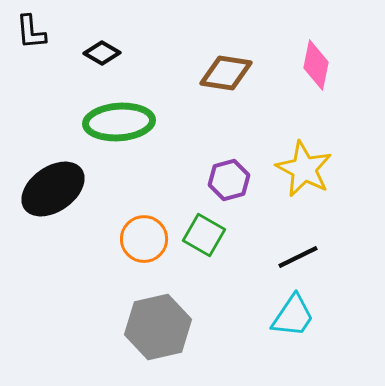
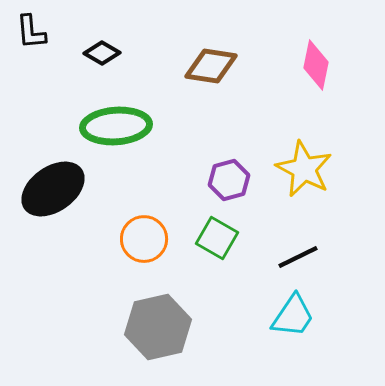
brown diamond: moved 15 px left, 7 px up
green ellipse: moved 3 px left, 4 px down
green square: moved 13 px right, 3 px down
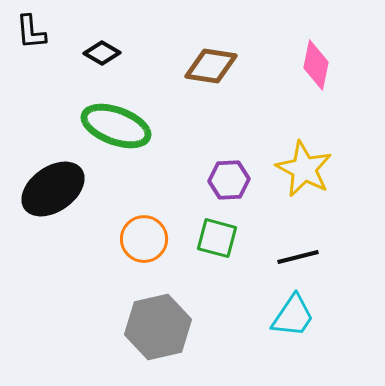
green ellipse: rotated 24 degrees clockwise
purple hexagon: rotated 12 degrees clockwise
green square: rotated 15 degrees counterclockwise
black line: rotated 12 degrees clockwise
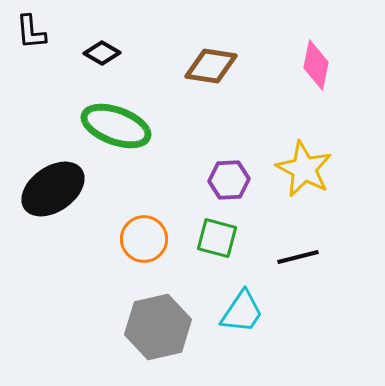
cyan trapezoid: moved 51 px left, 4 px up
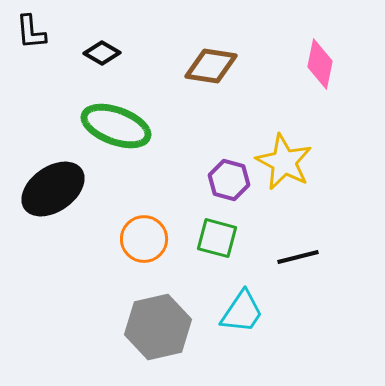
pink diamond: moved 4 px right, 1 px up
yellow star: moved 20 px left, 7 px up
purple hexagon: rotated 18 degrees clockwise
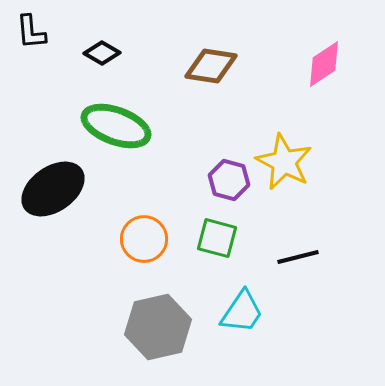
pink diamond: moved 4 px right; rotated 45 degrees clockwise
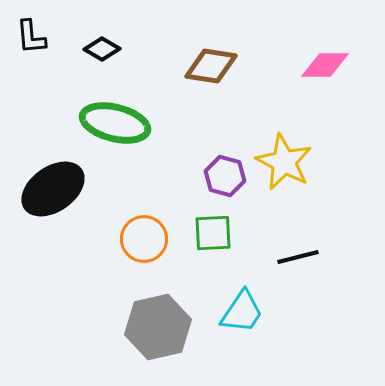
black L-shape: moved 5 px down
black diamond: moved 4 px up
pink diamond: moved 1 px right, 1 px down; rotated 33 degrees clockwise
green ellipse: moved 1 px left, 3 px up; rotated 6 degrees counterclockwise
purple hexagon: moved 4 px left, 4 px up
green square: moved 4 px left, 5 px up; rotated 18 degrees counterclockwise
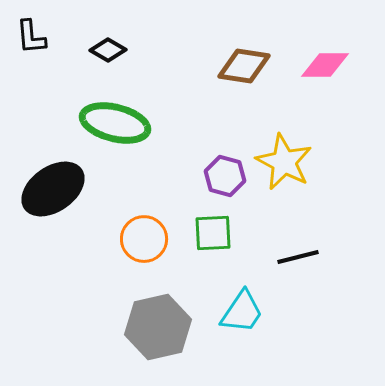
black diamond: moved 6 px right, 1 px down
brown diamond: moved 33 px right
